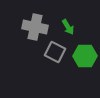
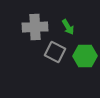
gray cross: rotated 15 degrees counterclockwise
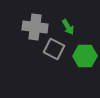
gray cross: rotated 10 degrees clockwise
gray square: moved 1 px left, 3 px up
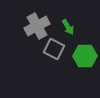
gray cross: moved 2 px right, 1 px up; rotated 35 degrees counterclockwise
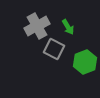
green hexagon: moved 6 px down; rotated 20 degrees counterclockwise
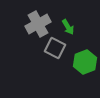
gray cross: moved 1 px right, 2 px up
gray square: moved 1 px right, 1 px up
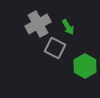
green hexagon: moved 4 px down; rotated 10 degrees counterclockwise
